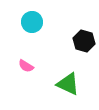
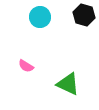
cyan circle: moved 8 px right, 5 px up
black hexagon: moved 26 px up
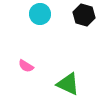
cyan circle: moved 3 px up
